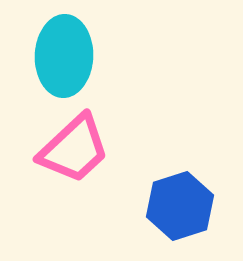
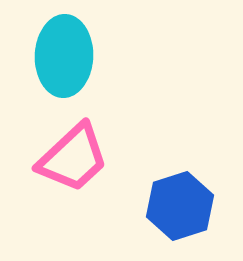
pink trapezoid: moved 1 px left, 9 px down
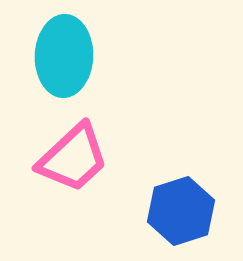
blue hexagon: moved 1 px right, 5 px down
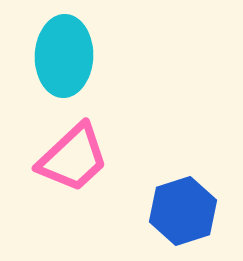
blue hexagon: moved 2 px right
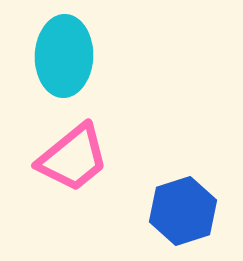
pink trapezoid: rotated 4 degrees clockwise
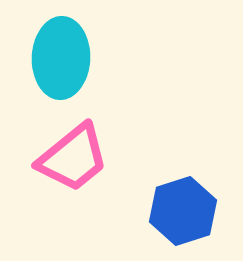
cyan ellipse: moved 3 px left, 2 px down
